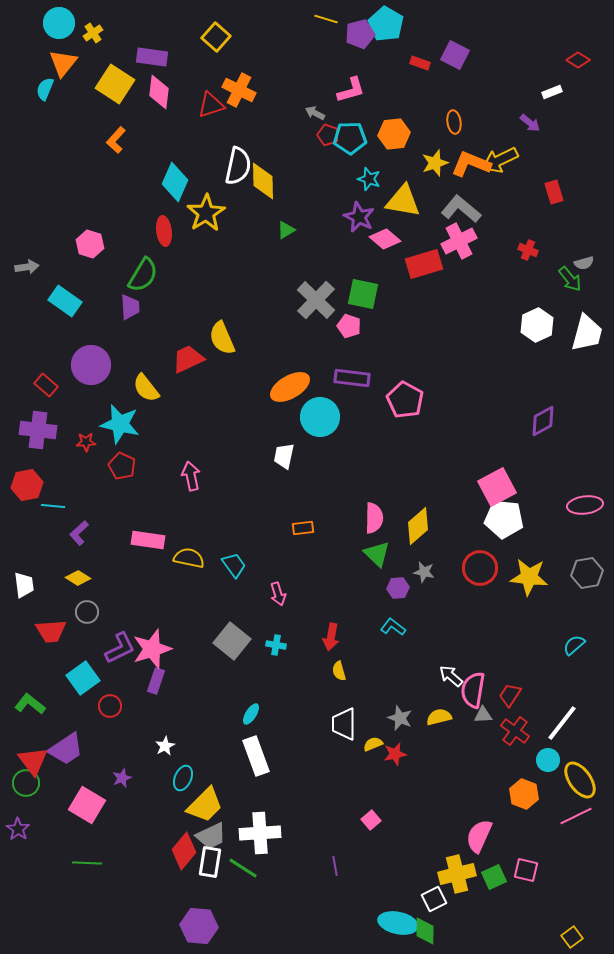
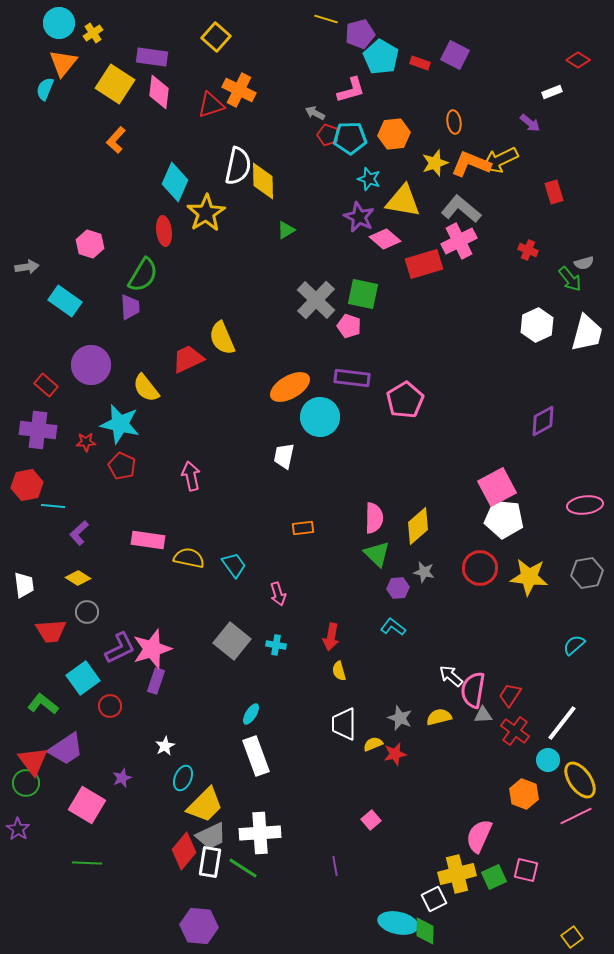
cyan pentagon at (386, 24): moved 5 px left, 33 px down
pink pentagon at (405, 400): rotated 12 degrees clockwise
green L-shape at (30, 704): moved 13 px right
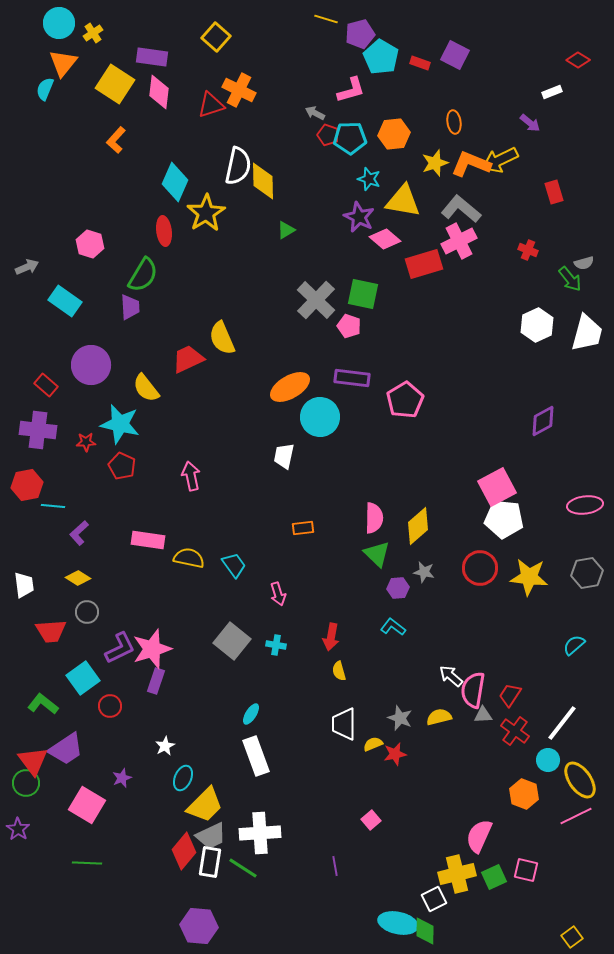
gray arrow at (27, 267): rotated 15 degrees counterclockwise
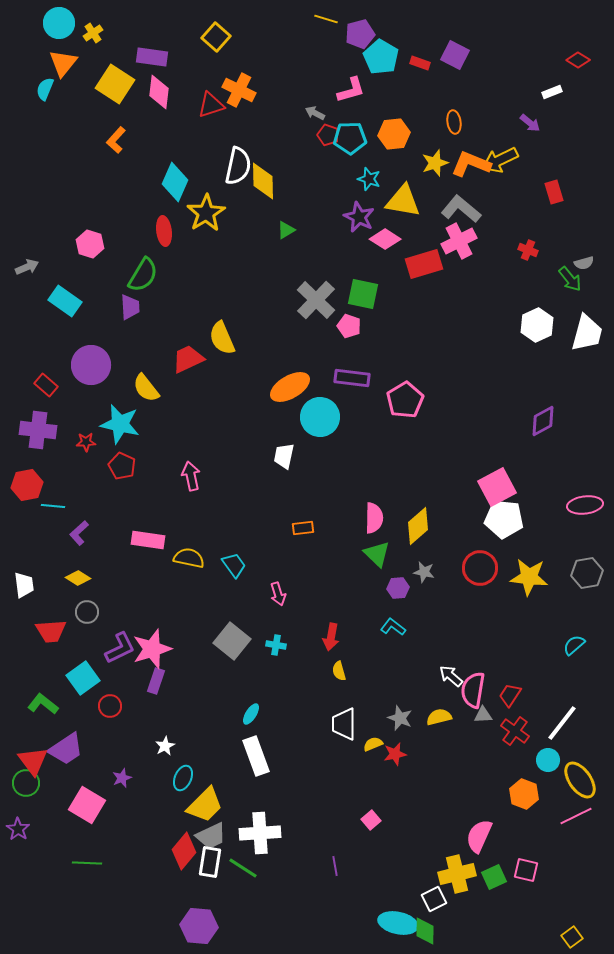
pink diamond at (385, 239): rotated 8 degrees counterclockwise
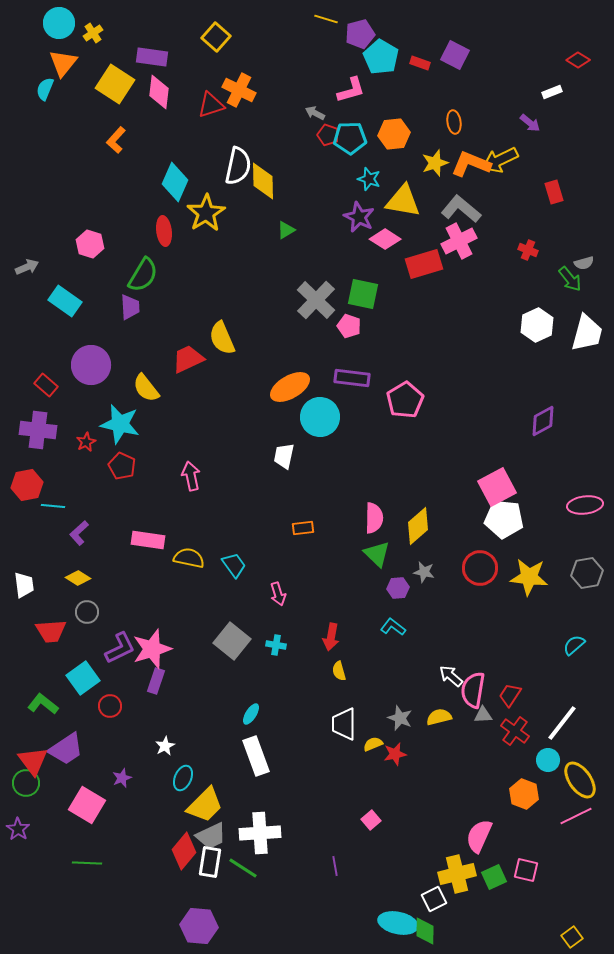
red star at (86, 442): rotated 24 degrees counterclockwise
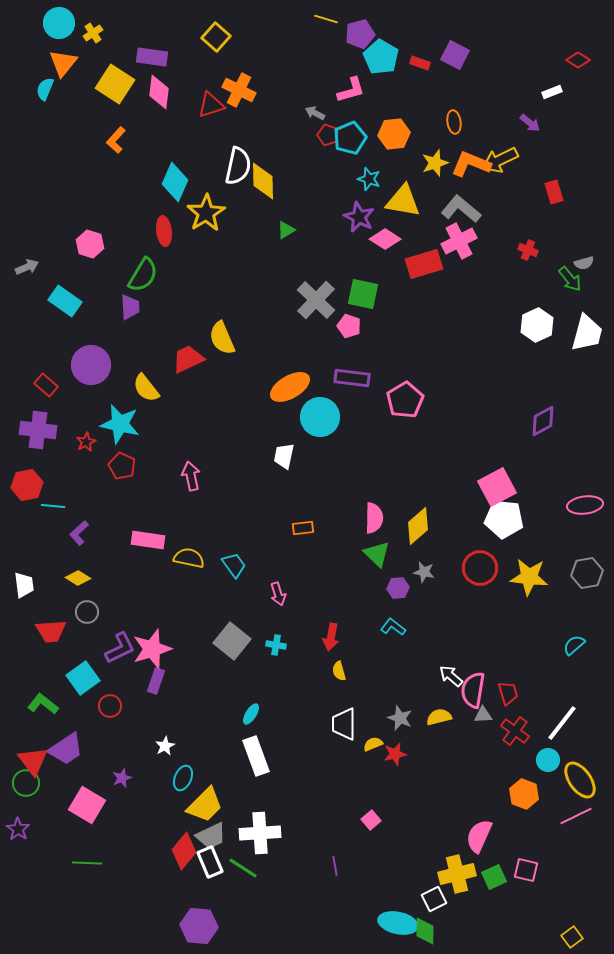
cyan pentagon at (350, 138): rotated 20 degrees counterclockwise
red trapezoid at (510, 695): moved 2 px left, 2 px up; rotated 130 degrees clockwise
white rectangle at (210, 862): rotated 32 degrees counterclockwise
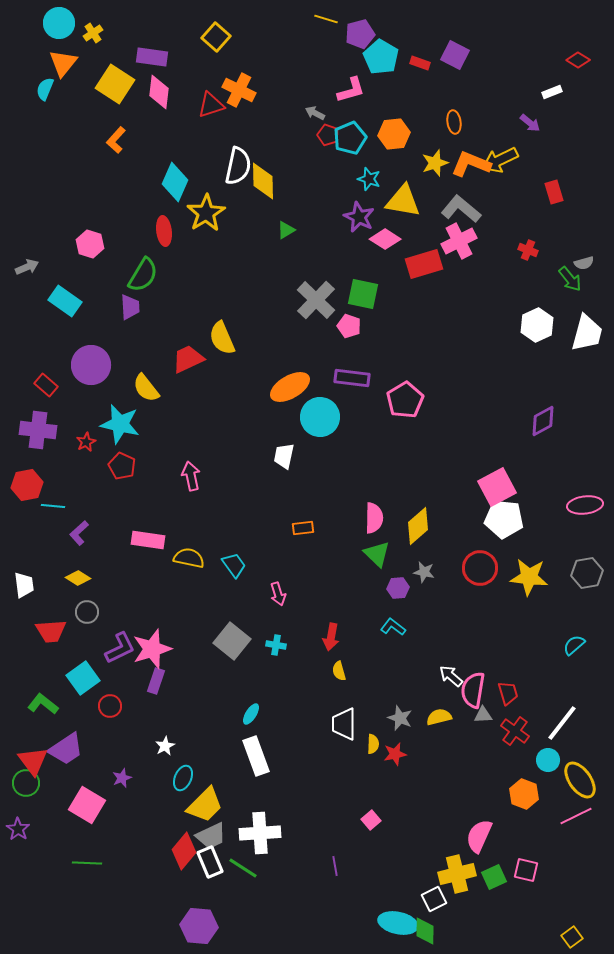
yellow semicircle at (373, 744): rotated 114 degrees clockwise
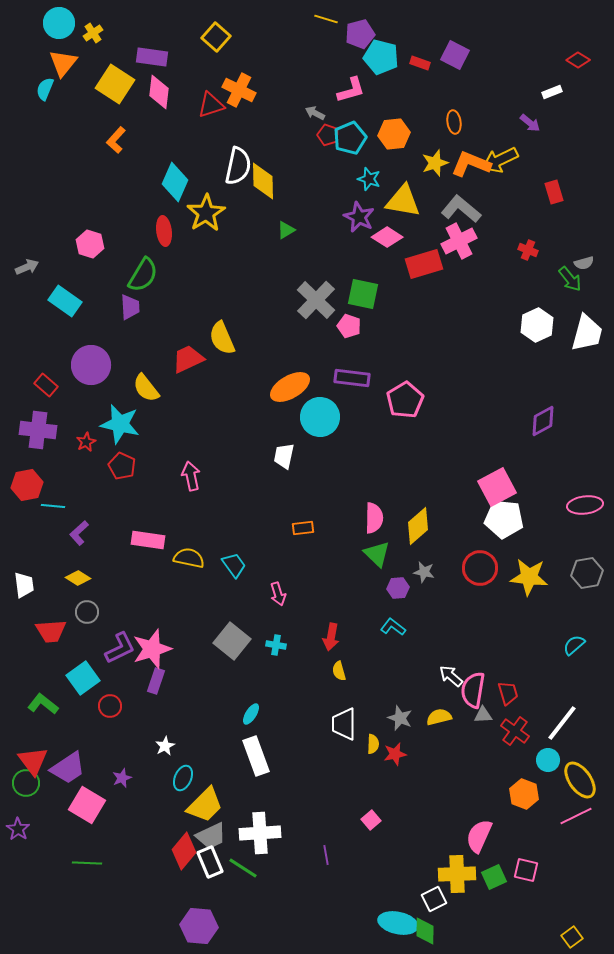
cyan pentagon at (381, 57): rotated 16 degrees counterclockwise
pink diamond at (385, 239): moved 2 px right, 2 px up
purple trapezoid at (66, 749): moved 2 px right, 19 px down
purple line at (335, 866): moved 9 px left, 11 px up
yellow cross at (457, 874): rotated 12 degrees clockwise
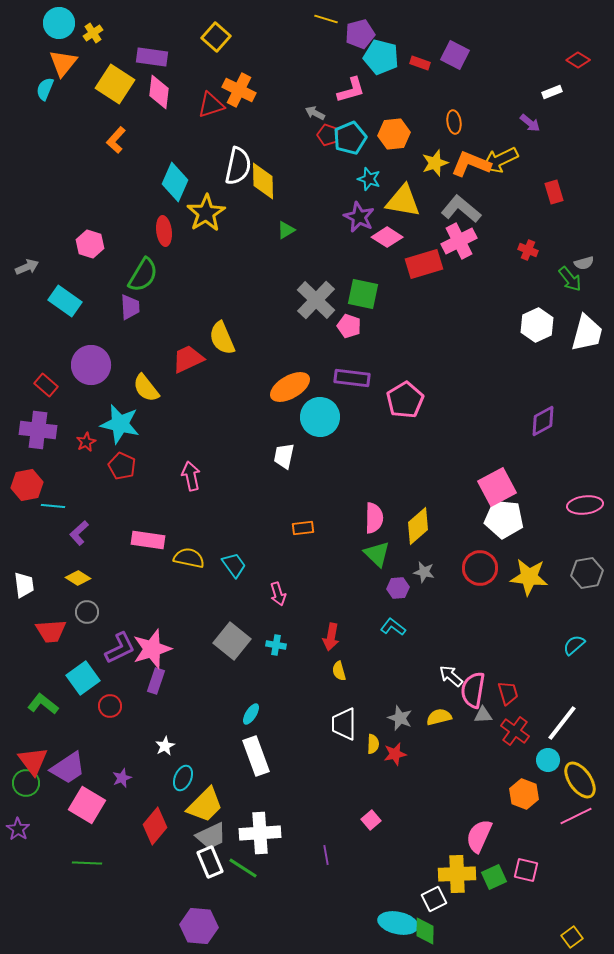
red diamond at (184, 851): moved 29 px left, 25 px up
